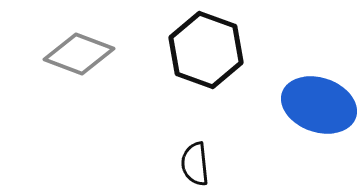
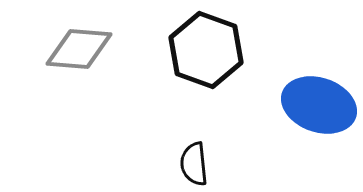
gray diamond: moved 5 px up; rotated 16 degrees counterclockwise
black semicircle: moved 1 px left
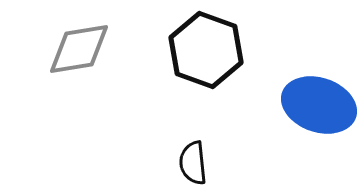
gray diamond: rotated 14 degrees counterclockwise
black semicircle: moved 1 px left, 1 px up
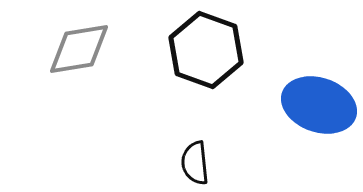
black semicircle: moved 2 px right
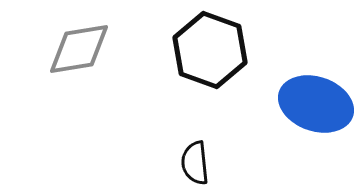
black hexagon: moved 4 px right
blue ellipse: moved 3 px left, 1 px up
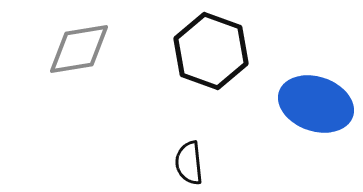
black hexagon: moved 1 px right, 1 px down
black semicircle: moved 6 px left
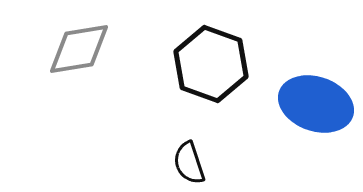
black hexagon: moved 13 px down
black semicircle: rotated 12 degrees counterclockwise
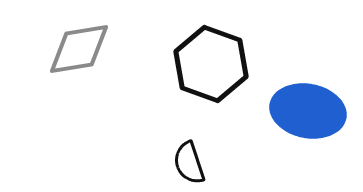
blue ellipse: moved 8 px left, 7 px down; rotated 8 degrees counterclockwise
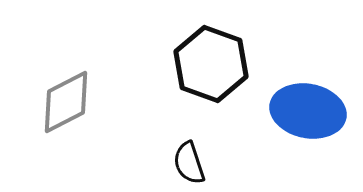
gray diamond: moved 13 px left, 53 px down; rotated 18 degrees counterclockwise
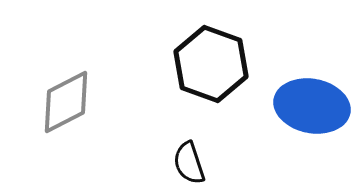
blue ellipse: moved 4 px right, 5 px up
